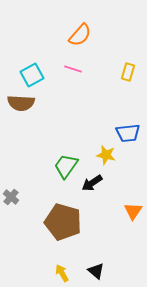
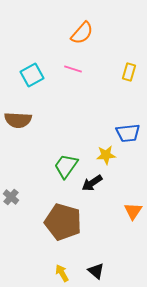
orange semicircle: moved 2 px right, 2 px up
yellow rectangle: moved 1 px right
brown semicircle: moved 3 px left, 17 px down
yellow star: rotated 18 degrees counterclockwise
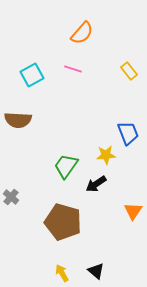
yellow rectangle: moved 1 px up; rotated 54 degrees counterclockwise
blue trapezoid: rotated 105 degrees counterclockwise
black arrow: moved 4 px right, 1 px down
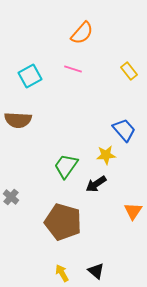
cyan square: moved 2 px left, 1 px down
blue trapezoid: moved 4 px left, 3 px up; rotated 20 degrees counterclockwise
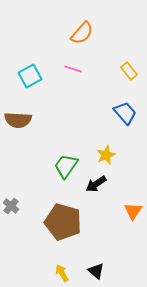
blue trapezoid: moved 1 px right, 17 px up
yellow star: rotated 18 degrees counterclockwise
gray cross: moved 9 px down
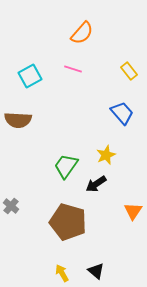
blue trapezoid: moved 3 px left
brown pentagon: moved 5 px right
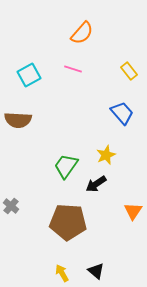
cyan square: moved 1 px left, 1 px up
brown pentagon: rotated 12 degrees counterclockwise
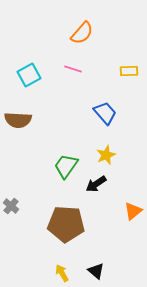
yellow rectangle: rotated 54 degrees counterclockwise
blue trapezoid: moved 17 px left
orange triangle: rotated 18 degrees clockwise
brown pentagon: moved 2 px left, 2 px down
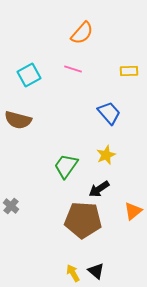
blue trapezoid: moved 4 px right
brown semicircle: rotated 12 degrees clockwise
black arrow: moved 3 px right, 5 px down
brown pentagon: moved 17 px right, 4 px up
yellow arrow: moved 11 px right
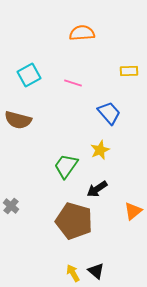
orange semicircle: rotated 135 degrees counterclockwise
pink line: moved 14 px down
yellow star: moved 6 px left, 5 px up
black arrow: moved 2 px left
brown pentagon: moved 9 px left, 1 px down; rotated 12 degrees clockwise
